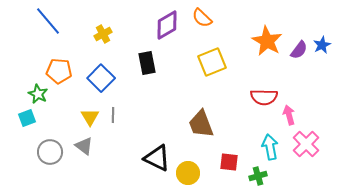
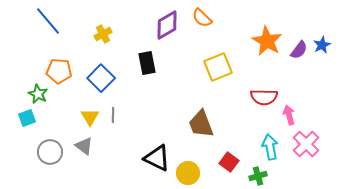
yellow square: moved 6 px right, 5 px down
red square: rotated 30 degrees clockwise
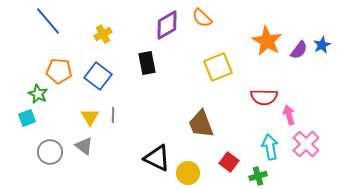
blue square: moved 3 px left, 2 px up; rotated 8 degrees counterclockwise
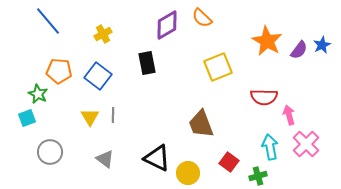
gray triangle: moved 21 px right, 13 px down
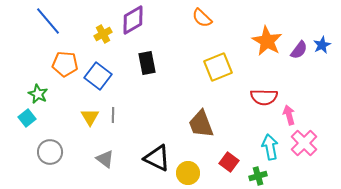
purple diamond: moved 34 px left, 5 px up
orange pentagon: moved 6 px right, 7 px up
cyan square: rotated 18 degrees counterclockwise
pink cross: moved 2 px left, 1 px up
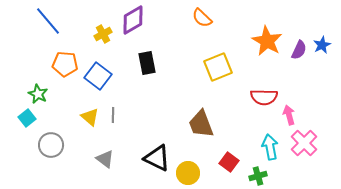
purple semicircle: rotated 12 degrees counterclockwise
yellow triangle: rotated 18 degrees counterclockwise
gray circle: moved 1 px right, 7 px up
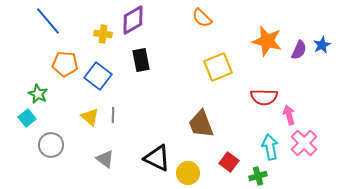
yellow cross: rotated 36 degrees clockwise
orange star: rotated 16 degrees counterclockwise
black rectangle: moved 6 px left, 3 px up
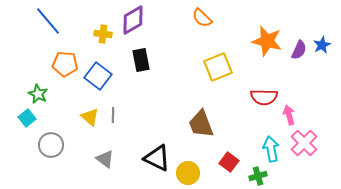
cyan arrow: moved 1 px right, 2 px down
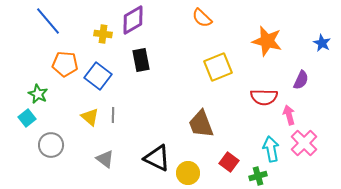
blue star: moved 2 px up; rotated 18 degrees counterclockwise
purple semicircle: moved 2 px right, 30 px down
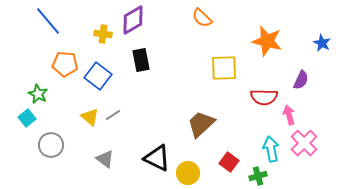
yellow square: moved 6 px right, 1 px down; rotated 20 degrees clockwise
gray line: rotated 56 degrees clockwise
brown trapezoid: rotated 68 degrees clockwise
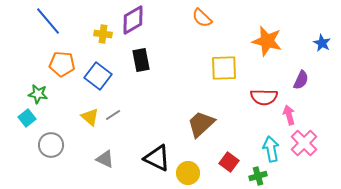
orange pentagon: moved 3 px left
green star: rotated 18 degrees counterclockwise
gray triangle: rotated 12 degrees counterclockwise
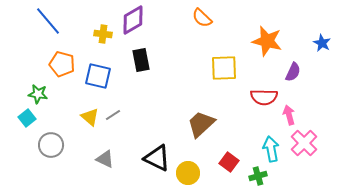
orange pentagon: rotated 10 degrees clockwise
blue square: rotated 24 degrees counterclockwise
purple semicircle: moved 8 px left, 8 px up
